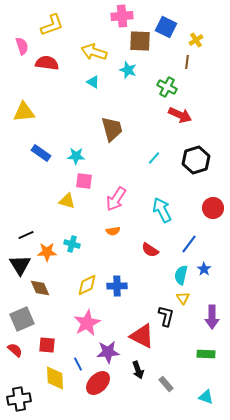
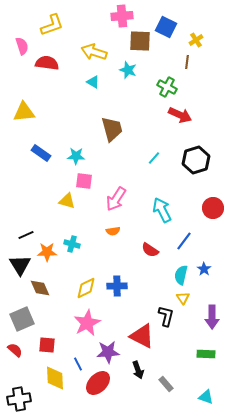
blue line at (189, 244): moved 5 px left, 3 px up
yellow diamond at (87, 285): moved 1 px left, 3 px down
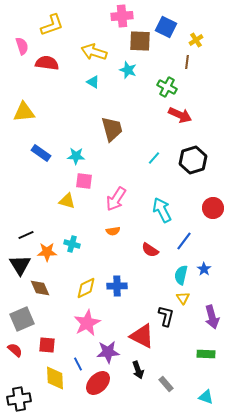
black hexagon at (196, 160): moved 3 px left
purple arrow at (212, 317): rotated 15 degrees counterclockwise
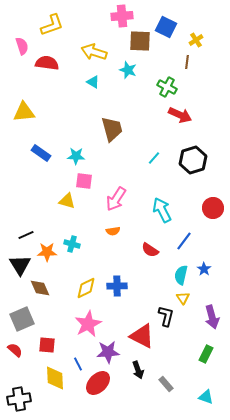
pink star at (87, 323): moved 1 px right, 1 px down
green rectangle at (206, 354): rotated 66 degrees counterclockwise
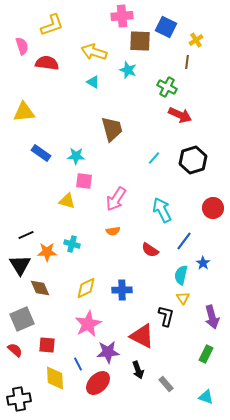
blue star at (204, 269): moved 1 px left, 6 px up
blue cross at (117, 286): moved 5 px right, 4 px down
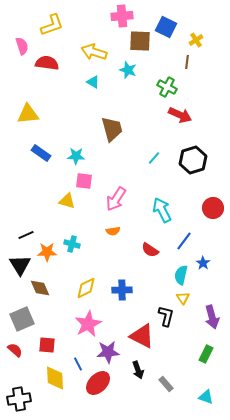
yellow triangle at (24, 112): moved 4 px right, 2 px down
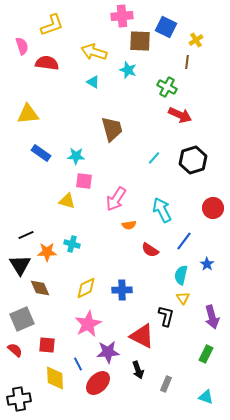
orange semicircle at (113, 231): moved 16 px right, 6 px up
blue star at (203, 263): moved 4 px right, 1 px down
gray rectangle at (166, 384): rotated 63 degrees clockwise
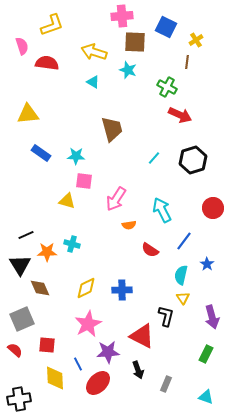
brown square at (140, 41): moved 5 px left, 1 px down
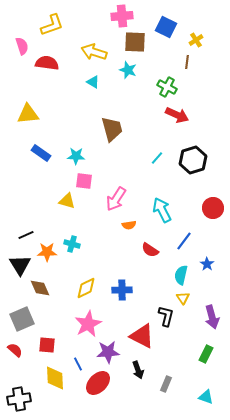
red arrow at (180, 115): moved 3 px left
cyan line at (154, 158): moved 3 px right
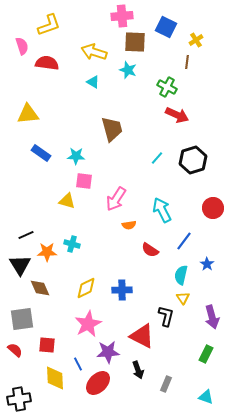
yellow L-shape at (52, 25): moved 3 px left
gray square at (22, 319): rotated 15 degrees clockwise
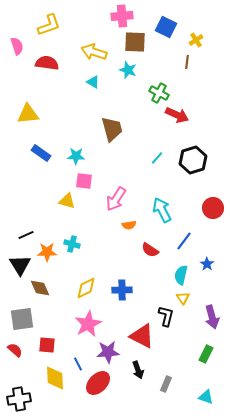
pink semicircle at (22, 46): moved 5 px left
green cross at (167, 87): moved 8 px left, 6 px down
